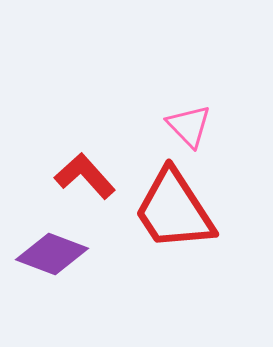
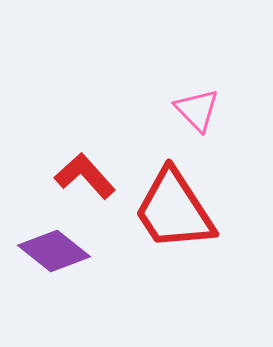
pink triangle: moved 8 px right, 16 px up
purple diamond: moved 2 px right, 3 px up; rotated 18 degrees clockwise
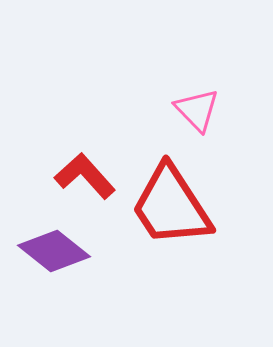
red trapezoid: moved 3 px left, 4 px up
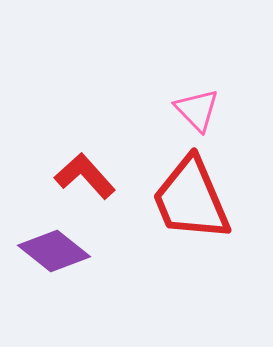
red trapezoid: moved 20 px right, 7 px up; rotated 10 degrees clockwise
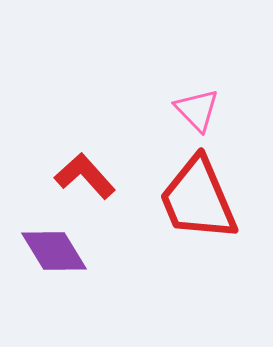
red trapezoid: moved 7 px right
purple diamond: rotated 20 degrees clockwise
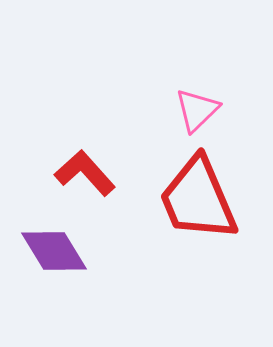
pink triangle: rotated 30 degrees clockwise
red L-shape: moved 3 px up
